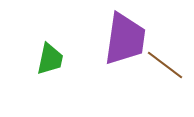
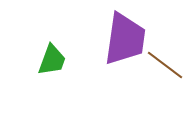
green trapezoid: moved 2 px right, 1 px down; rotated 8 degrees clockwise
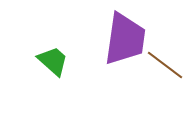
green trapezoid: moved 1 px right, 1 px down; rotated 68 degrees counterclockwise
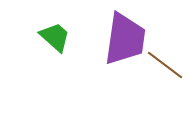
green trapezoid: moved 2 px right, 24 px up
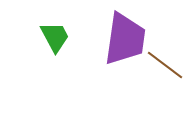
green trapezoid: rotated 20 degrees clockwise
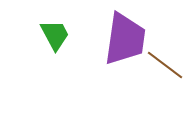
green trapezoid: moved 2 px up
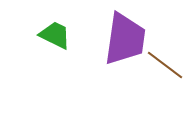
green trapezoid: rotated 36 degrees counterclockwise
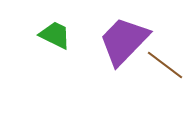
purple trapezoid: moved 1 px left, 2 px down; rotated 144 degrees counterclockwise
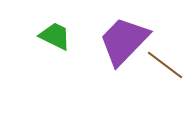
green trapezoid: moved 1 px down
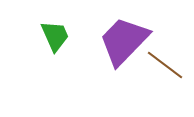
green trapezoid: rotated 40 degrees clockwise
